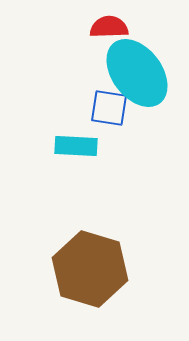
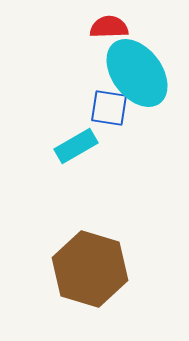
cyan rectangle: rotated 33 degrees counterclockwise
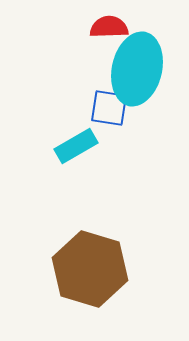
cyan ellipse: moved 4 px up; rotated 50 degrees clockwise
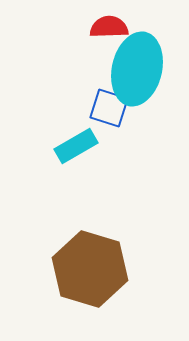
blue square: rotated 9 degrees clockwise
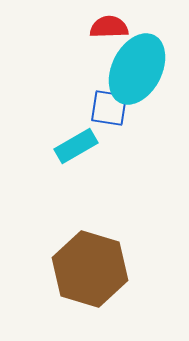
cyan ellipse: rotated 14 degrees clockwise
blue square: rotated 9 degrees counterclockwise
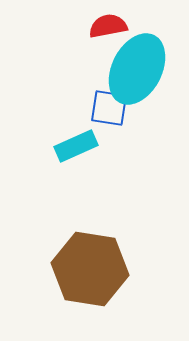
red semicircle: moved 1 px left, 1 px up; rotated 9 degrees counterclockwise
cyan rectangle: rotated 6 degrees clockwise
brown hexagon: rotated 8 degrees counterclockwise
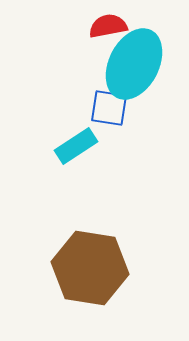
cyan ellipse: moved 3 px left, 5 px up
cyan rectangle: rotated 9 degrees counterclockwise
brown hexagon: moved 1 px up
